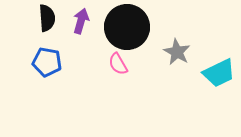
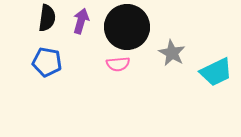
black semicircle: rotated 12 degrees clockwise
gray star: moved 5 px left, 1 px down
pink semicircle: rotated 65 degrees counterclockwise
cyan trapezoid: moved 3 px left, 1 px up
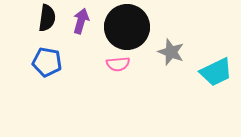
gray star: moved 1 px left, 1 px up; rotated 8 degrees counterclockwise
